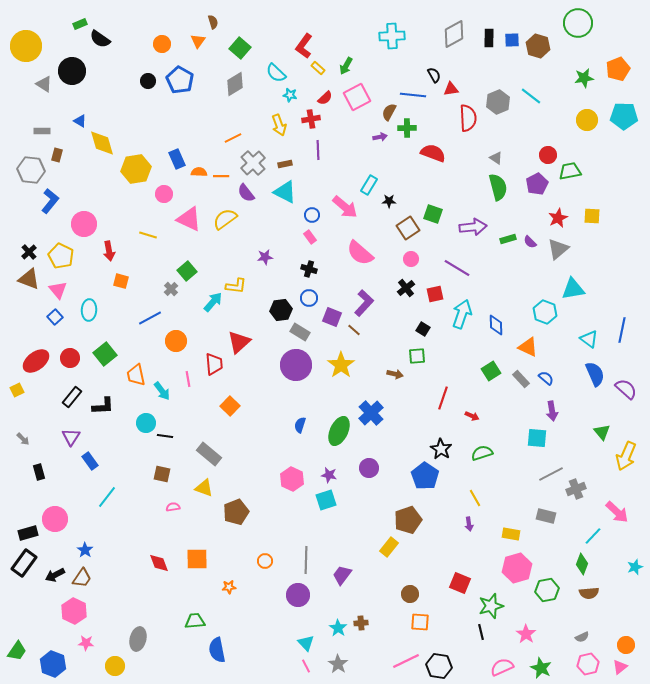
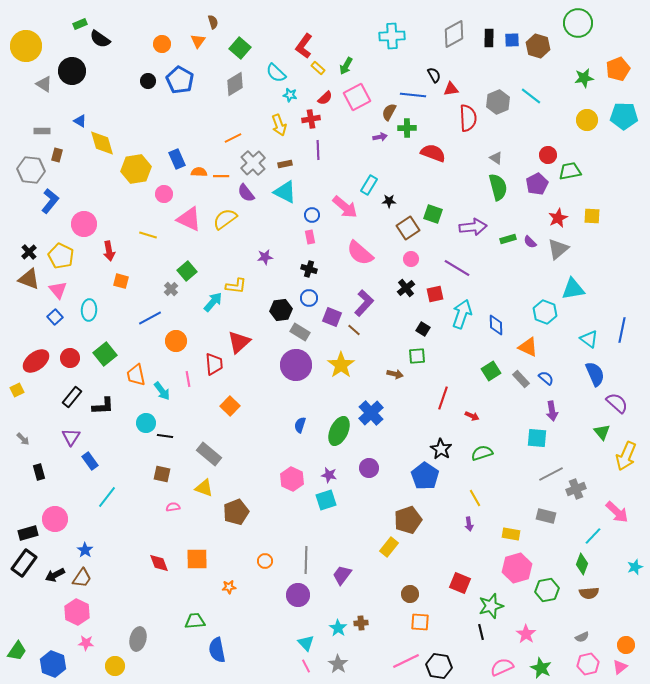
pink rectangle at (310, 237): rotated 24 degrees clockwise
purple semicircle at (626, 389): moved 9 px left, 14 px down
pink hexagon at (74, 611): moved 3 px right, 1 px down
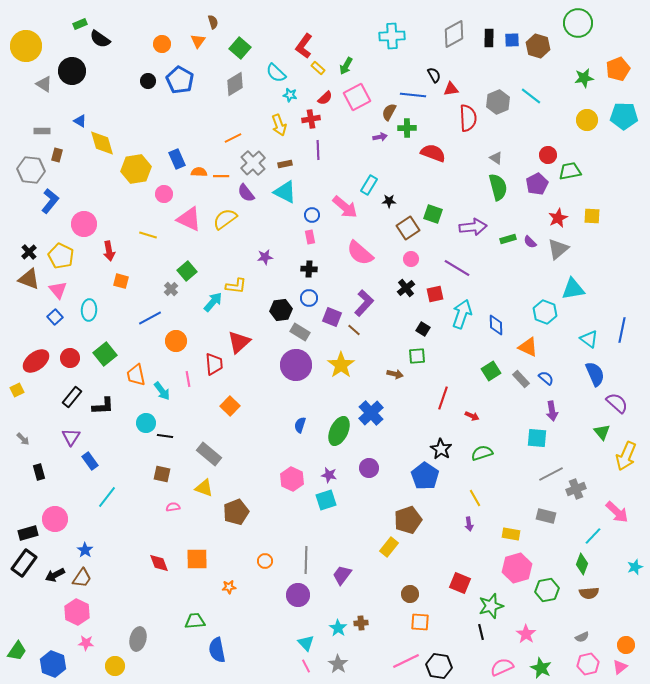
black cross at (309, 269): rotated 14 degrees counterclockwise
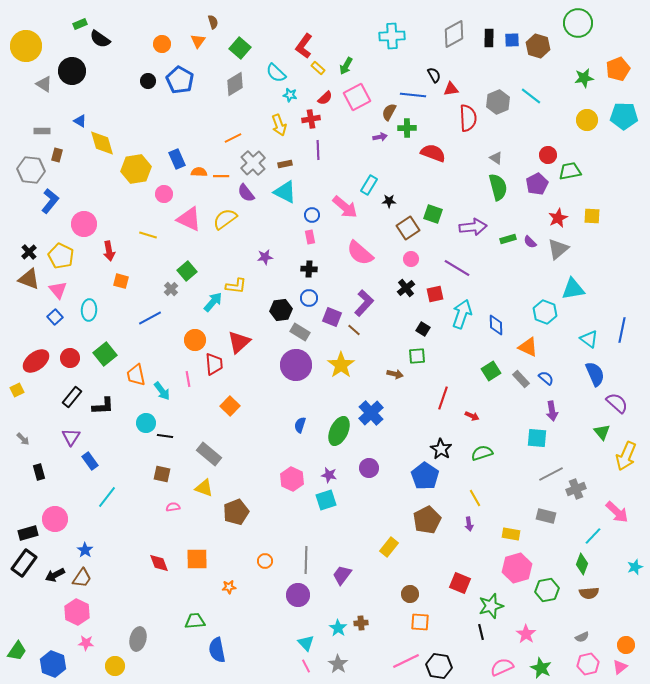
orange circle at (176, 341): moved 19 px right, 1 px up
brown pentagon at (408, 520): moved 19 px right; rotated 8 degrees counterclockwise
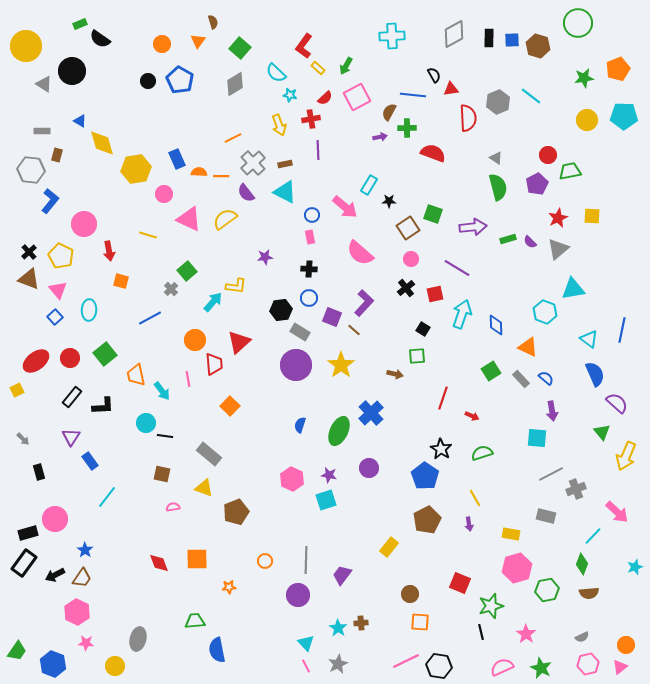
gray star at (338, 664): rotated 12 degrees clockwise
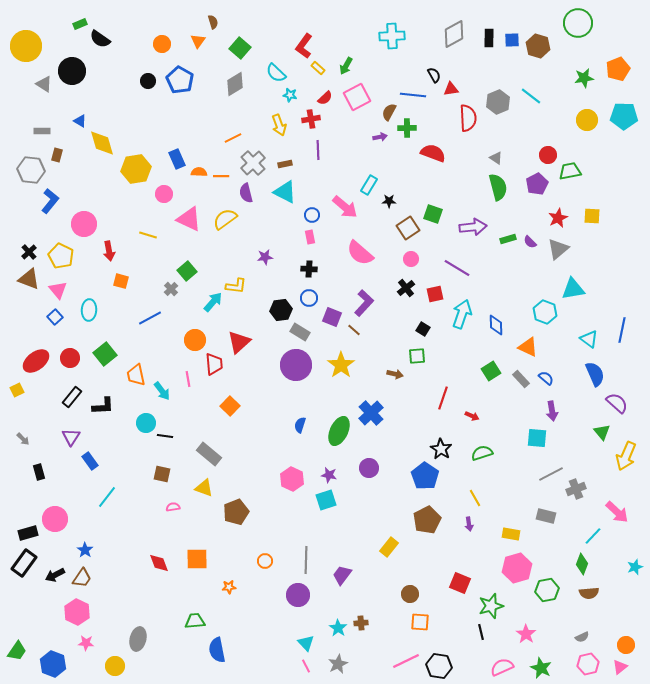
purple semicircle at (246, 193): rotated 24 degrees clockwise
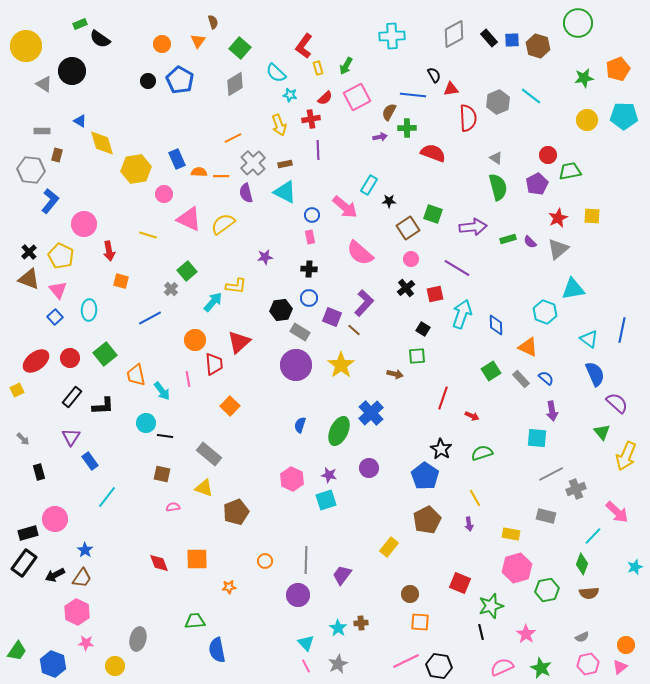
black rectangle at (489, 38): rotated 42 degrees counterclockwise
yellow rectangle at (318, 68): rotated 32 degrees clockwise
yellow semicircle at (225, 219): moved 2 px left, 5 px down
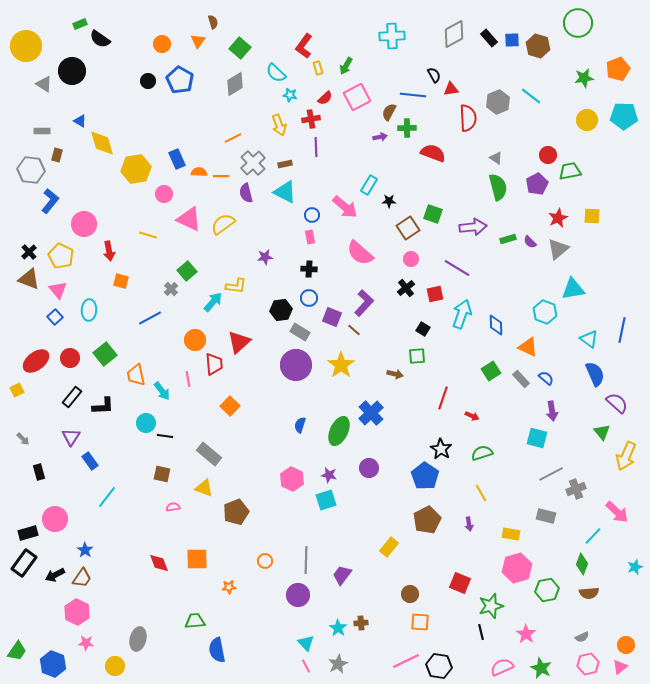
purple line at (318, 150): moved 2 px left, 3 px up
cyan square at (537, 438): rotated 10 degrees clockwise
yellow line at (475, 498): moved 6 px right, 5 px up
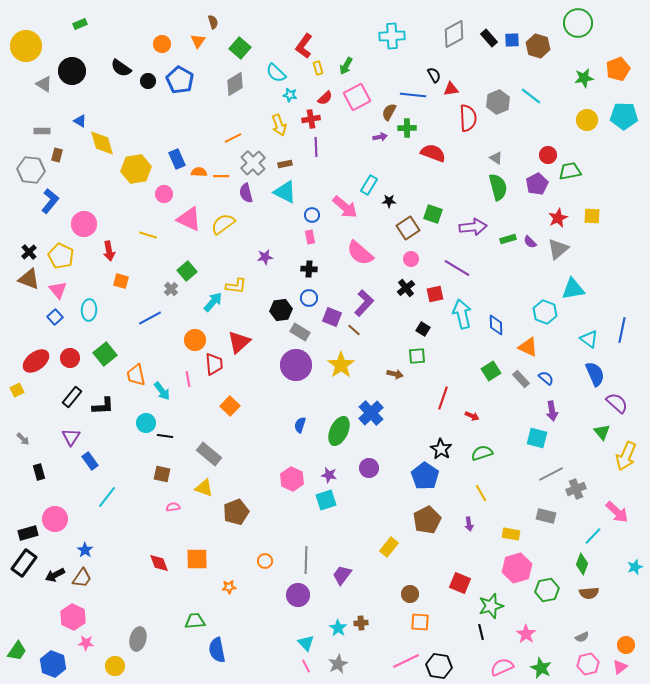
black semicircle at (100, 39): moved 21 px right, 29 px down
cyan arrow at (462, 314): rotated 32 degrees counterclockwise
pink hexagon at (77, 612): moved 4 px left, 5 px down
